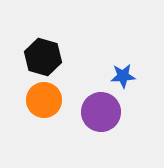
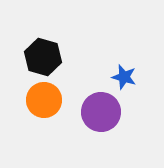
blue star: moved 1 px right, 1 px down; rotated 20 degrees clockwise
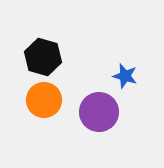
blue star: moved 1 px right, 1 px up
purple circle: moved 2 px left
